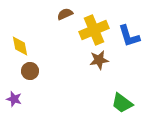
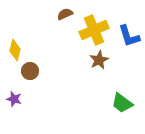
yellow diamond: moved 5 px left, 4 px down; rotated 25 degrees clockwise
brown star: rotated 18 degrees counterclockwise
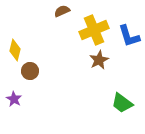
brown semicircle: moved 3 px left, 3 px up
purple star: rotated 14 degrees clockwise
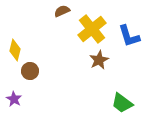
yellow cross: moved 2 px left, 1 px up; rotated 16 degrees counterclockwise
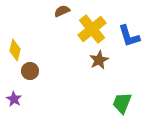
green trapezoid: rotated 75 degrees clockwise
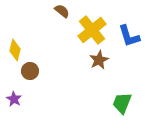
brown semicircle: rotated 63 degrees clockwise
yellow cross: moved 1 px down
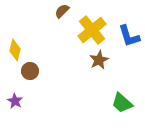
brown semicircle: rotated 84 degrees counterclockwise
purple star: moved 1 px right, 2 px down
green trapezoid: rotated 70 degrees counterclockwise
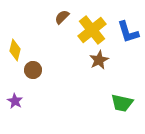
brown semicircle: moved 6 px down
blue L-shape: moved 1 px left, 4 px up
brown circle: moved 3 px right, 1 px up
green trapezoid: rotated 30 degrees counterclockwise
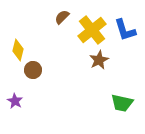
blue L-shape: moved 3 px left, 2 px up
yellow diamond: moved 3 px right
